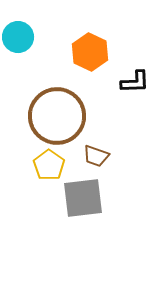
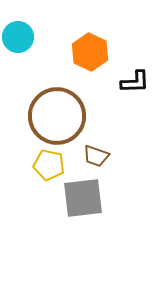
yellow pentagon: rotated 24 degrees counterclockwise
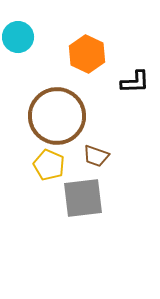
orange hexagon: moved 3 px left, 2 px down
yellow pentagon: rotated 12 degrees clockwise
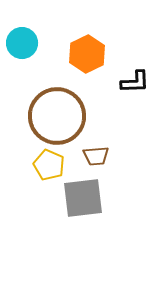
cyan circle: moved 4 px right, 6 px down
orange hexagon: rotated 9 degrees clockwise
brown trapezoid: rotated 24 degrees counterclockwise
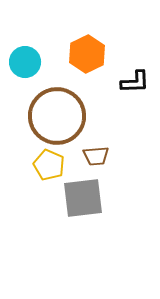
cyan circle: moved 3 px right, 19 px down
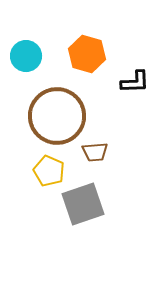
orange hexagon: rotated 18 degrees counterclockwise
cyan circle: moved 1 px right, 6 px up
brown trapezoid: moved 1 px left, 4 px up
yellow pentagon: moved 6 px down
gray square: moved 6 px down; rotated 12 degrees counterclockwise
